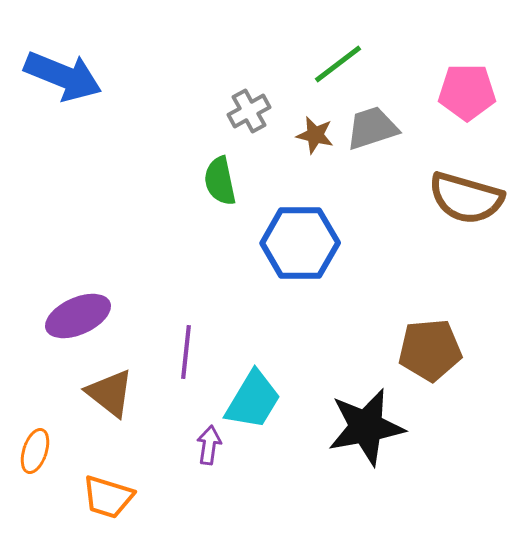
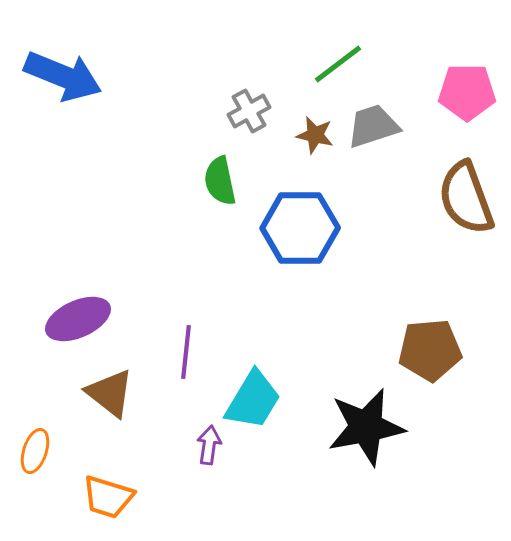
gray trapezoid: moved 1 px right, 2 px up
brown semicircle: rotated 54 degrees clockwise
blue hexagon: moved 15 px up
purple ellipse: moved 3 px down
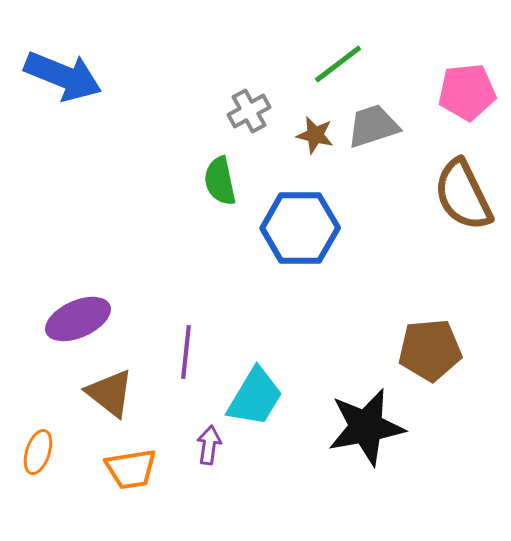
pink pentagon: rotated 6 degrees counterclockwise
brown semicircle: moved 3 px left, 3 px up; rotated 6 degrees counterclockwise
cyan trapezoid: moved 2 px right, 3 px up
orange ellipse: moved 3 px right, 1 px down
orange trapezoid: moved 23 px right, 28 px up; rotated 26 degrees counterclockwise
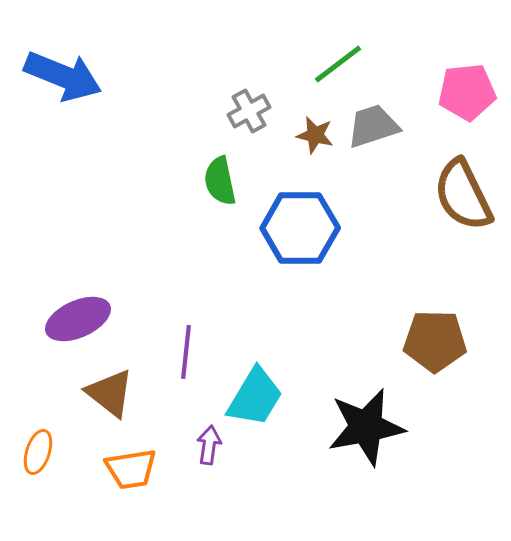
brown pentagon: moved 5 px right, 9 px up; rotated 6 degrees clockwise
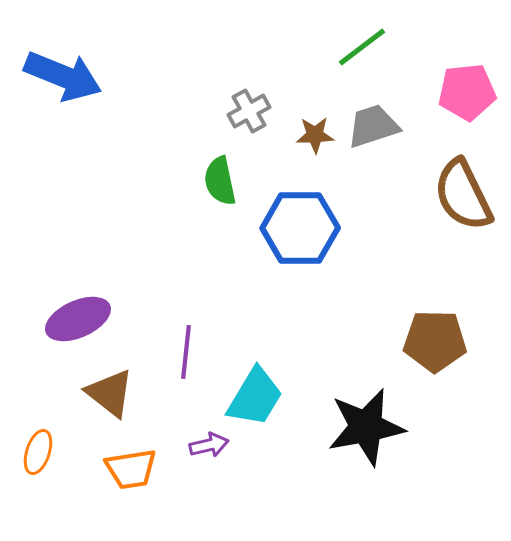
green line: moved 24 px right, 17 px up
brown star: rotated 15 degrees counterclockwise
purple arrow: rotated 69 degrees clockwise
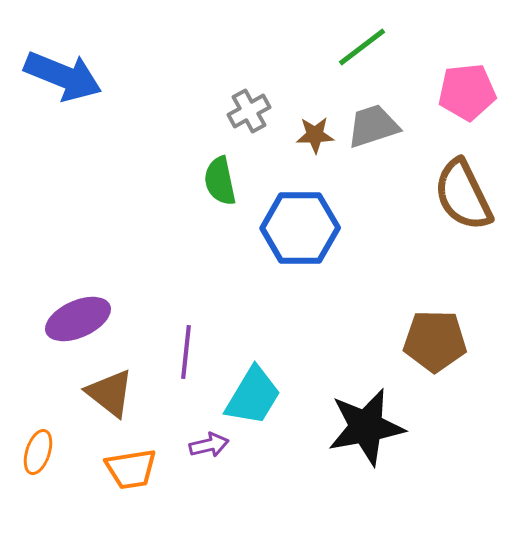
cyan trapezoid: moved 2 px left, 1 px up
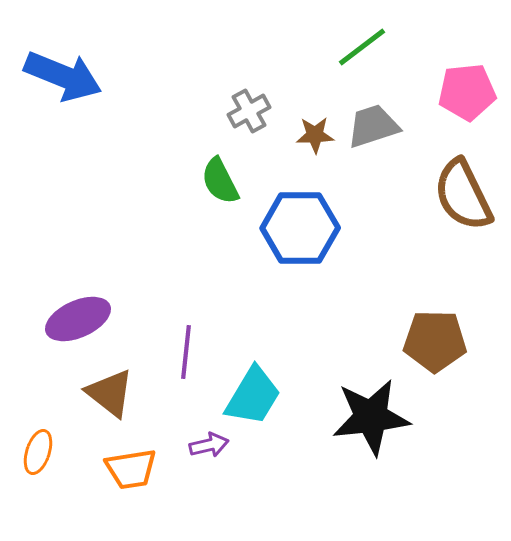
green semicircle: rotated 15 degrees counterclockwise
black star: moved 5 px right, 10 px up; rotated 4 degrees clockwise
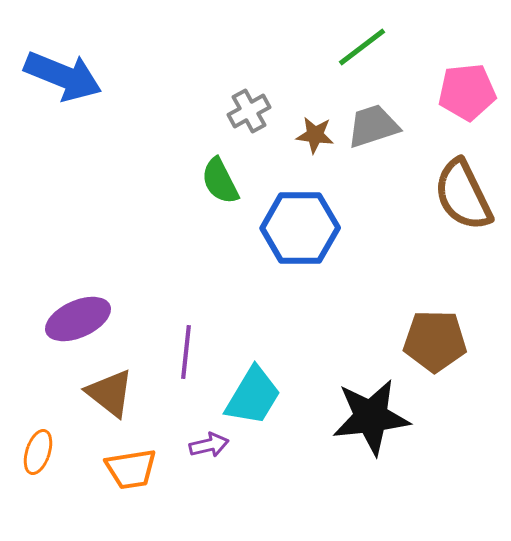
brown star: rotated 9 degrees clockwise
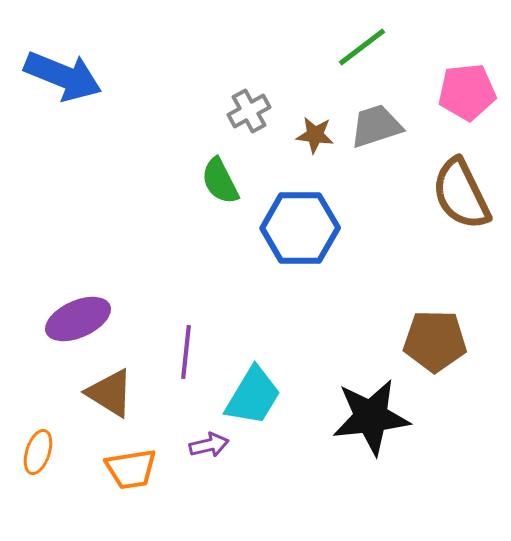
gray trapezoid: moved 3 px right
brown semicircle: moved 2 px left, 1 px up
brown triangle: rotated 6 degrees counterclockwise
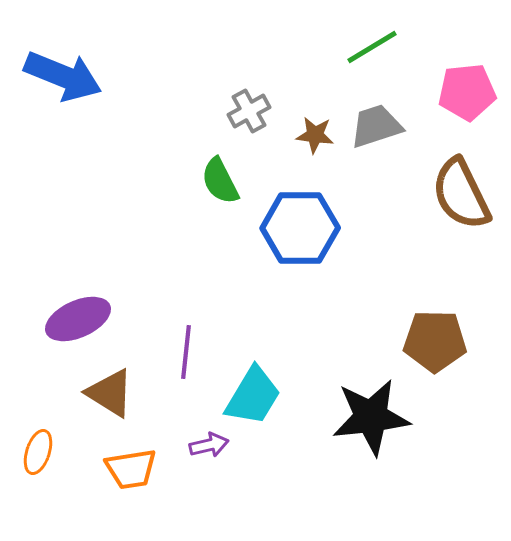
green line: moved 10 px right; rotated 6 degrees clockwise
